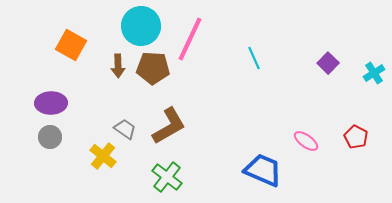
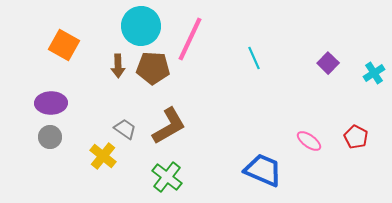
orange square: moved 7 px left
pink ellipse: moved 3 px right
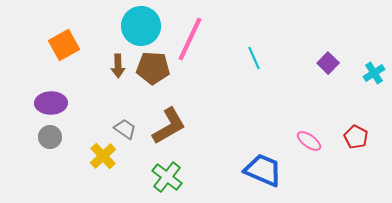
orange square: rotated 32 degrees clockwise
yellow cross: rotated 8 degrees clockwise
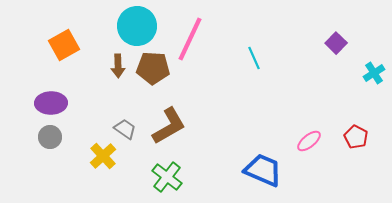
cyan circle: moved 4 px left
purple square: moved 8 px right, 20 px up
pink ellipse: rotated 75 degrees counterclockwise
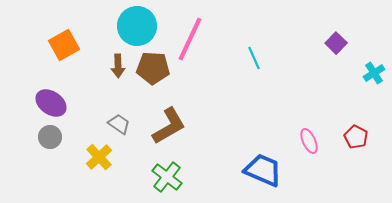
purple ellipse: rotated 36 degrees clockwise
gray trapezoid: moved 6 px left, 5 px up
pink ellipse: rotated 75 degrees counterclockwise
yellow cross: moved 4 px left, 1 px down
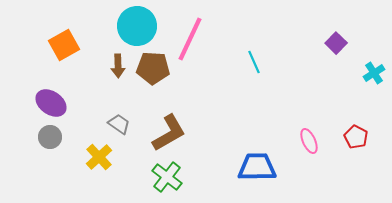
cyan line: moved 4 px down
brown L-shape: moved 7 px down
blue trapezoid: moved 6 px left, 3 px up; rotated 24 degrees counterclockwise
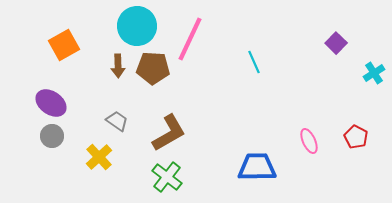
gray trapezoid: moved 2 px left, 3 px up
gray circle: moved 2 px right, 1 px up
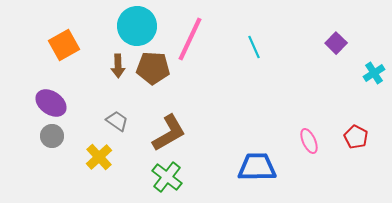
cyan line: moved 15 px up
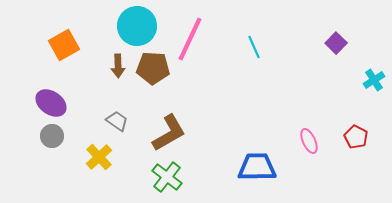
cyan cross: moved 7 px down
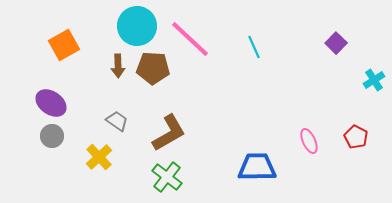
pink line: rotated 72 degrees counterclockwise
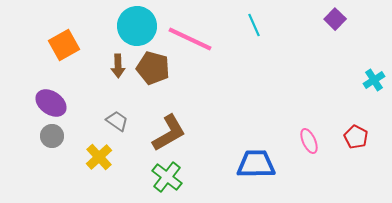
pink line: rotated 18 degrees counterclockwise
purple square: moved 1 px left, 24 px up
cyan line: moved 22 px up
brown pentagon: rotated 12 degrees clockwise
blue trapezoid: moved 1 px left, 3 px up
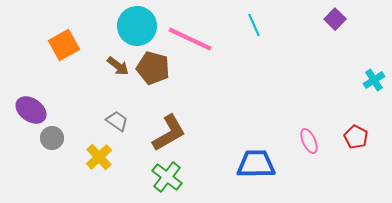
brown arrow: rotated 50 degrees counterclockwise
purple ellipse: moved 20 px left, 7 px down
gray circle: moved 2 px down
